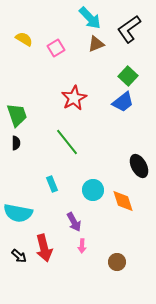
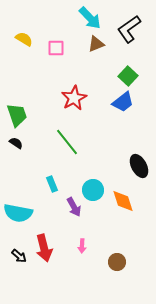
pink square: rotated 30 degrees clockwise
black semicircle: rotated 56 degrees counterclockwise
purple arrow: moved 15 px up
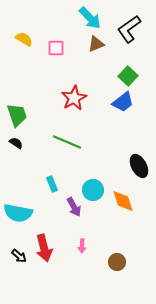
green line: rotated 28 degrees counterclockwise
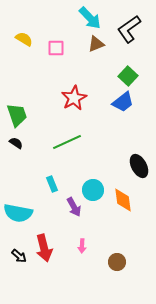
green line: rotated 48 degrees counterclockwise
orange diamond: moved 1 px up; rotated 10 degrees clockwise
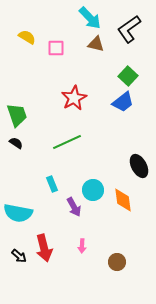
yellow semicircle: moved 3 px right, 2 px up
brown triangle: rotated 36 degrees clockwise
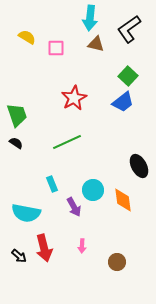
cyan arrow: rotated 50 degrees clockwise
cyan semicircle: moved 8 px right
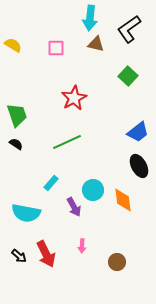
yellow semicircle: moved 14 px left, 8 px down
blue trapezoid: moved 15 px right, 30 px down
black semicircle: moved 1 px down
cyan rectangle: moved 1 px left, 1 px up; rotated 63 degrees clockwise
red arrow: moved 2 px right, 6 px down; rotated 12 degrees counterclockwise
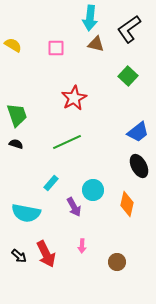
black semicircle: rotated 16 degrees counterclockwise
orange diamond: moved 4 px right, 4 px down; rotated 20 degrees clockwise
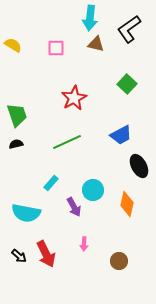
green square: moved 1 px left, 8 px down
blue trapezoid: moved 17 px left, 3 px down; rotated 10 degrees clockwise
black semicircle: rotated 32 degrees counterclockwise
pink arrow: moved 2 px right, 2 px up
brown circle: moved 2 px right, 1 px up
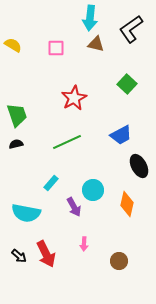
black L-shape: moved 2 px right
